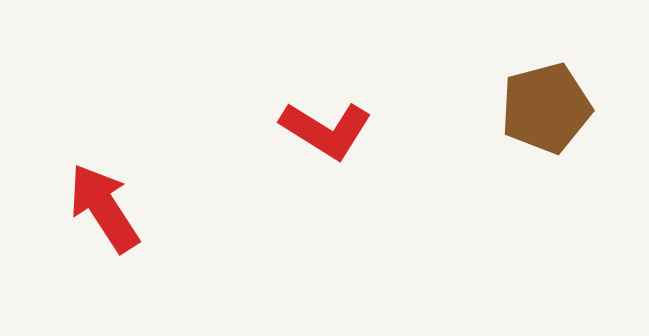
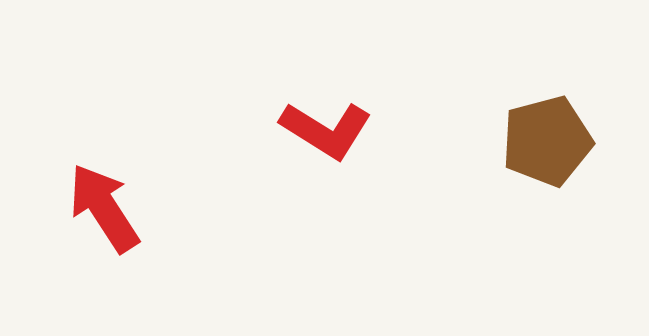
brown pentagon: moved 1 px right, 33 px down
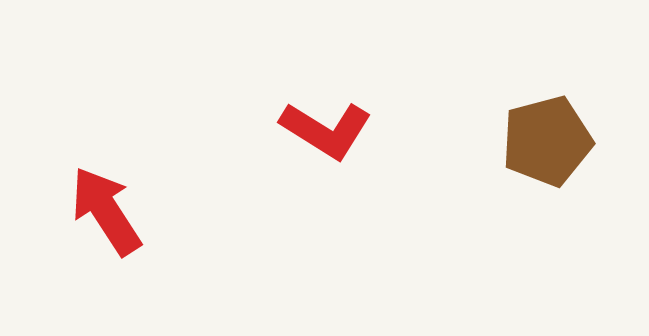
red arrow: moved 2 px right, 3 px down
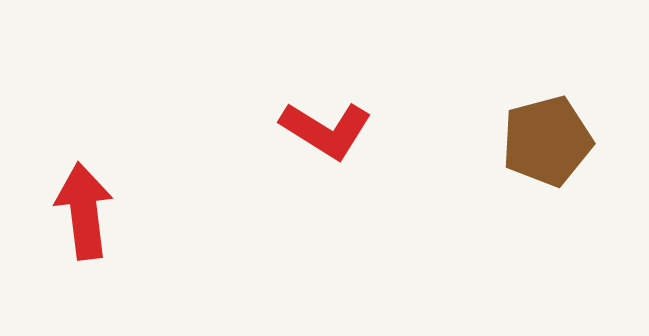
red arrow: moved 22 px left; rotated 26 degrees clockwise
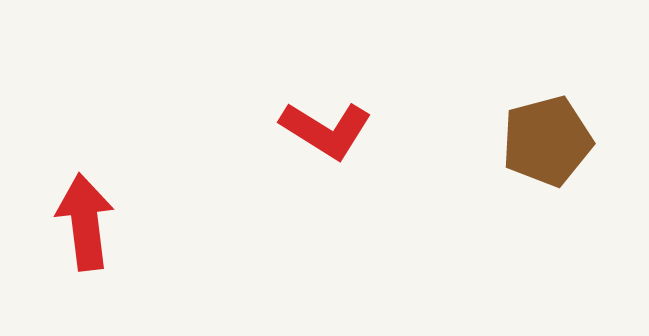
red arrow: moved 1 px right, 11 px down
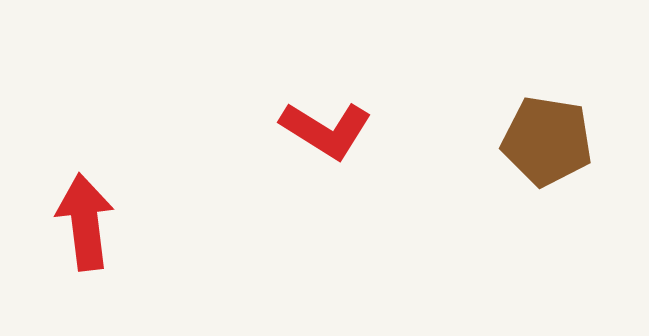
brown pentagon: rotated 24 degrees clockwise
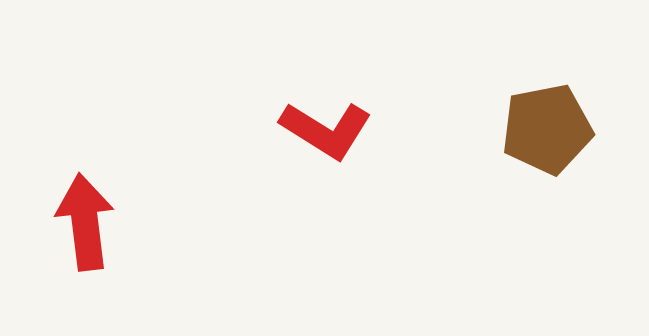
brown pentagon: moved 12 px up; rotated 20 degrees counterclockwise
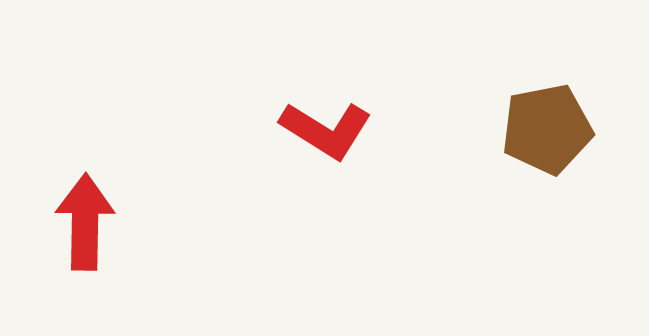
red arrow: rotated 8 degrees clockwise
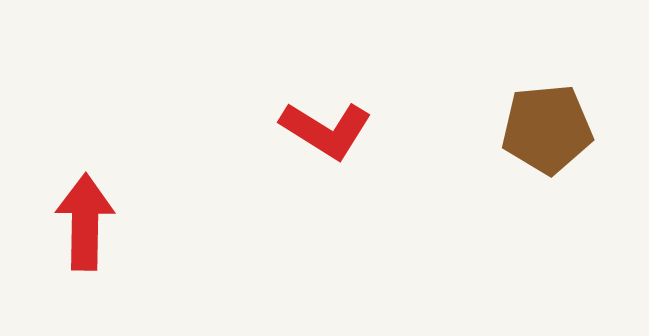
brown pentagon: rotated 6 degrees clockwise
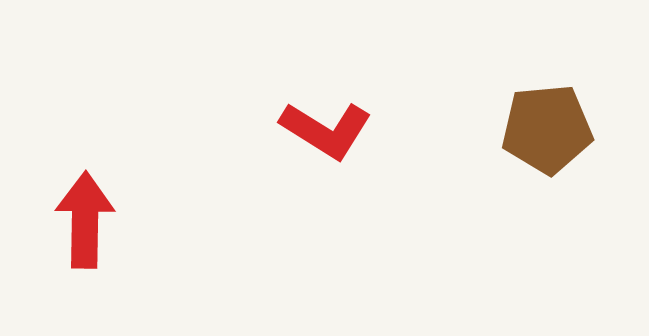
red arrow: moved 2 px up
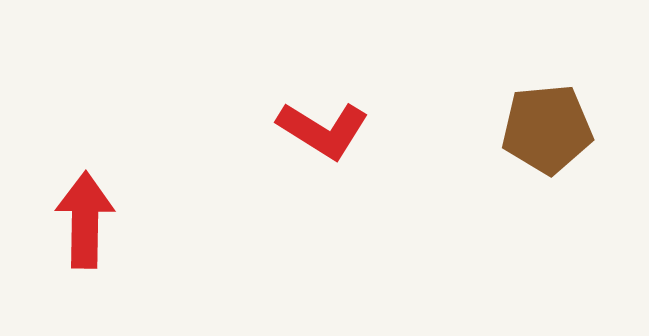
red L-shape: moved 3 px left
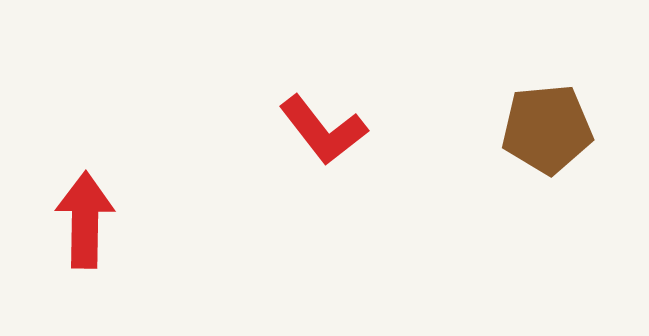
red L-shape: rotated 20 degrees clockwise
